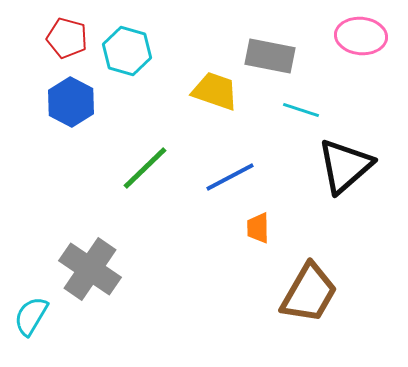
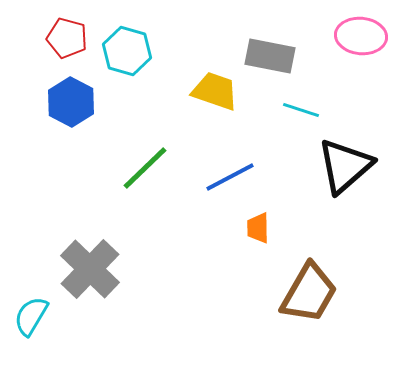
gray cross: rotated 10 degrees clockwise
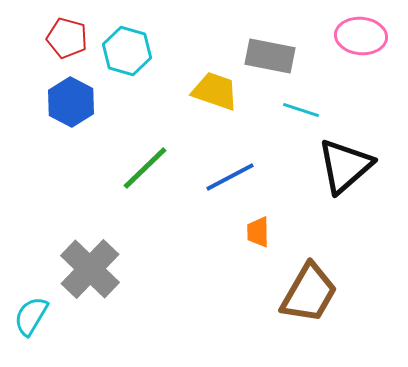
orange trapezoid: moved 4 px down
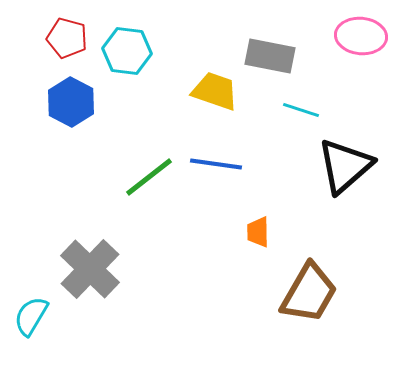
cyan hexagon: rotated 9 degrees counterclockwise
green line: moved 4 px right, 9 px down; rotated 6 degrees clockwise
blue line: moved 14 px left, 13 px up; rotated 36 degrees clockwise
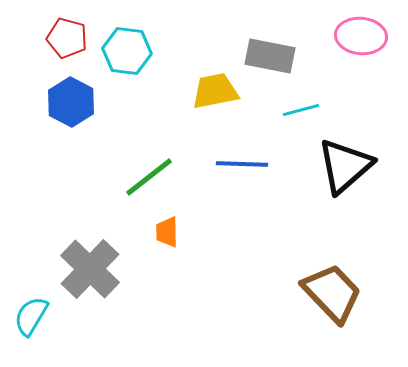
yellow trapezoid: rotated 30 degrees counterclockwise
cyan line: rotated 33 degrees counterclockwise
blue line: moved 26 px right; rotated 6 degrees counterclockwise
orange trapezoid: moved 91 px left
brown trapezoid: moved 23 px right; rotated 74 degrees counterclockwise
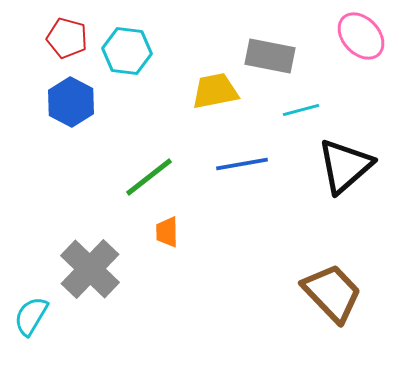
pink ellipse: rotated 42 degrees clockwise
blue line: rotated 12 degrees counterclockwise
